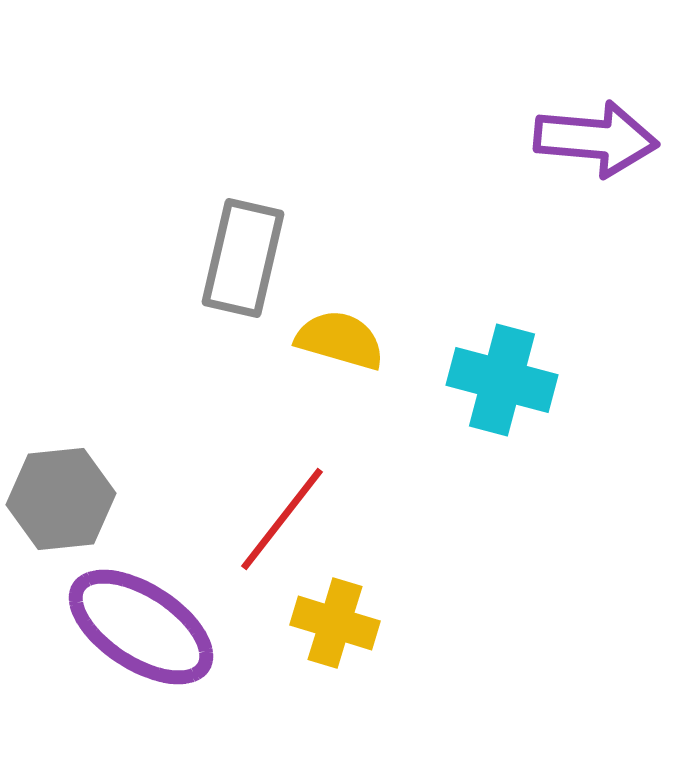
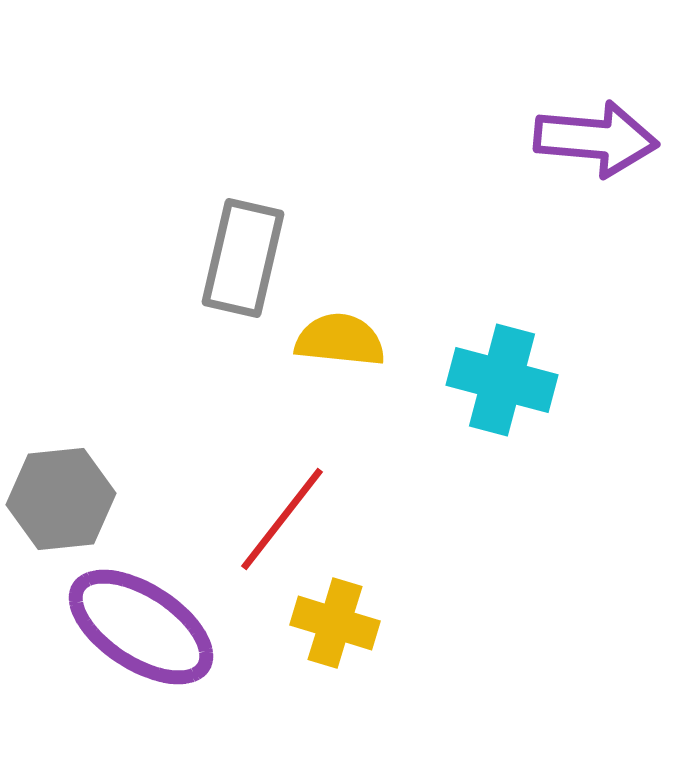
yellow semicircle: rotated 10 degrees counterclockwise
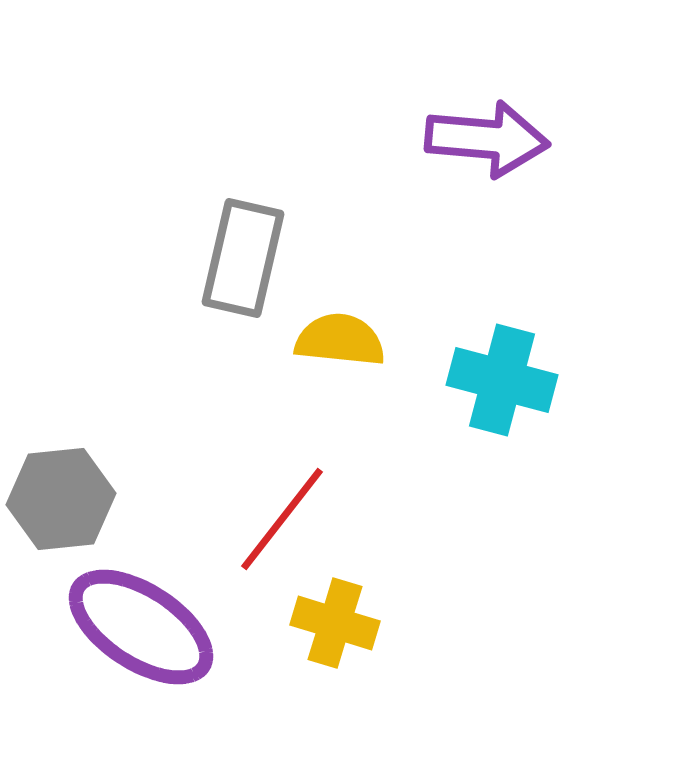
purple arrow: moved 109 px left
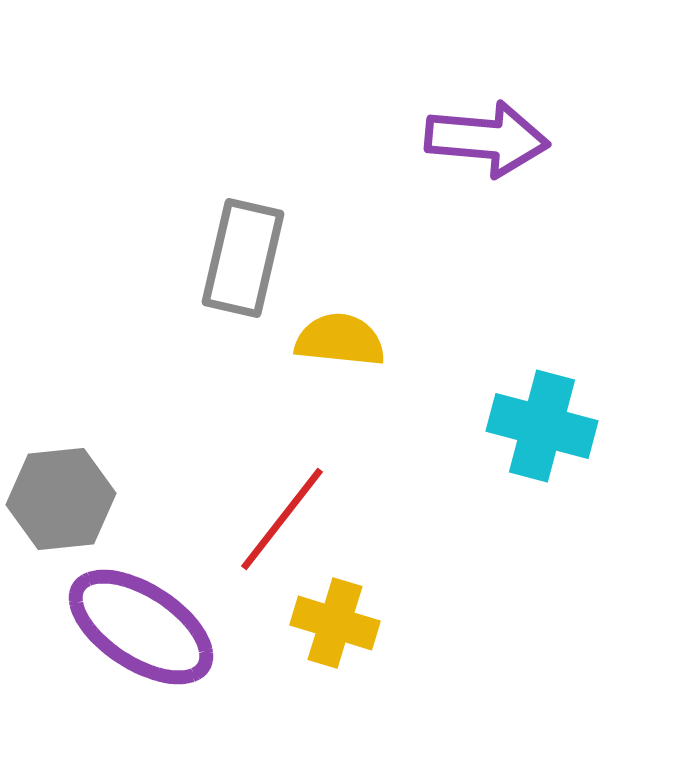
cyan cross: moved 40 px right, 46 px down
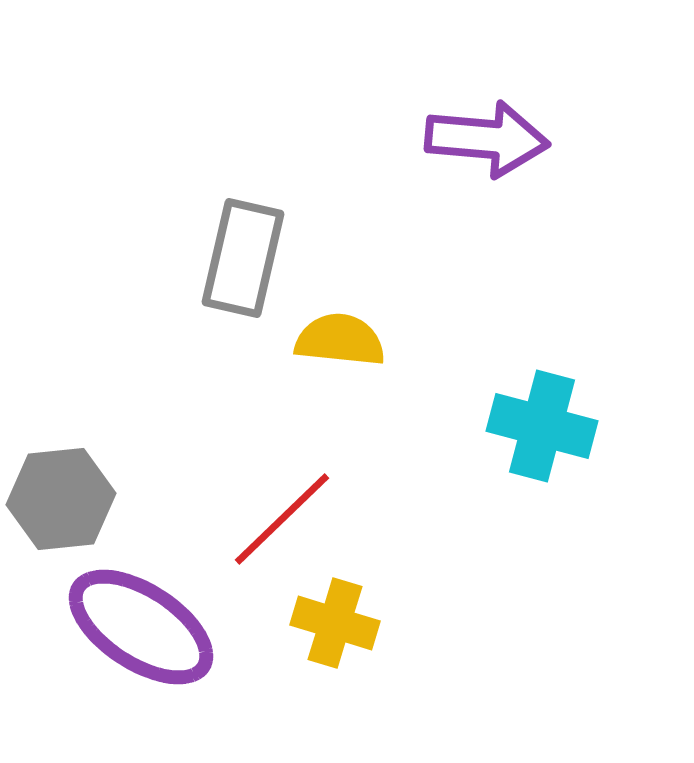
red line: rotated 8 degrees clockwise
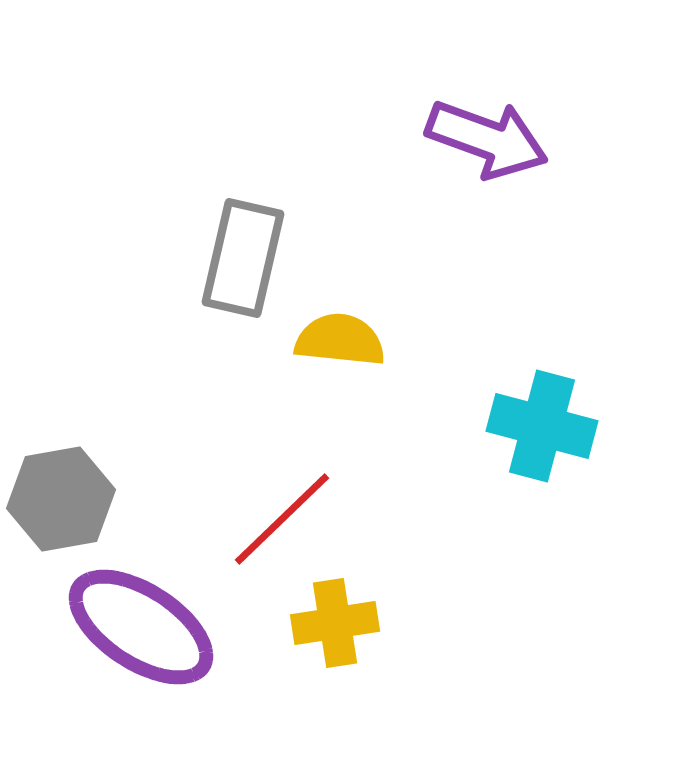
purple arrow: rotated 15 degrees clockwise
gray hexagon: rotated 4 degrees counterclockwise
yellow cross: rotated 26 degrees counterclockwise
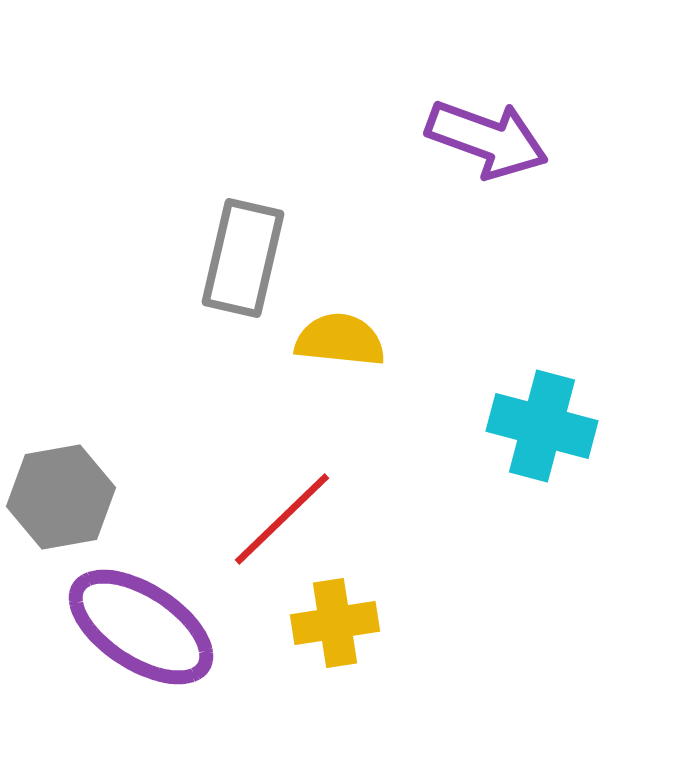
gray hexagon: moved 2 px up
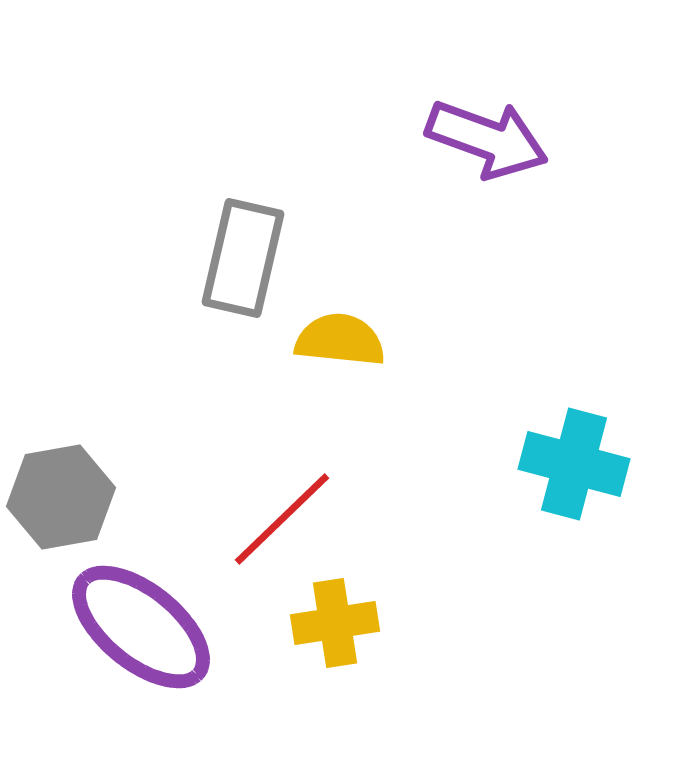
cyan cross: moved 32 px right, 38 px down
purple ellipse: rotated 6 degrees clockwise
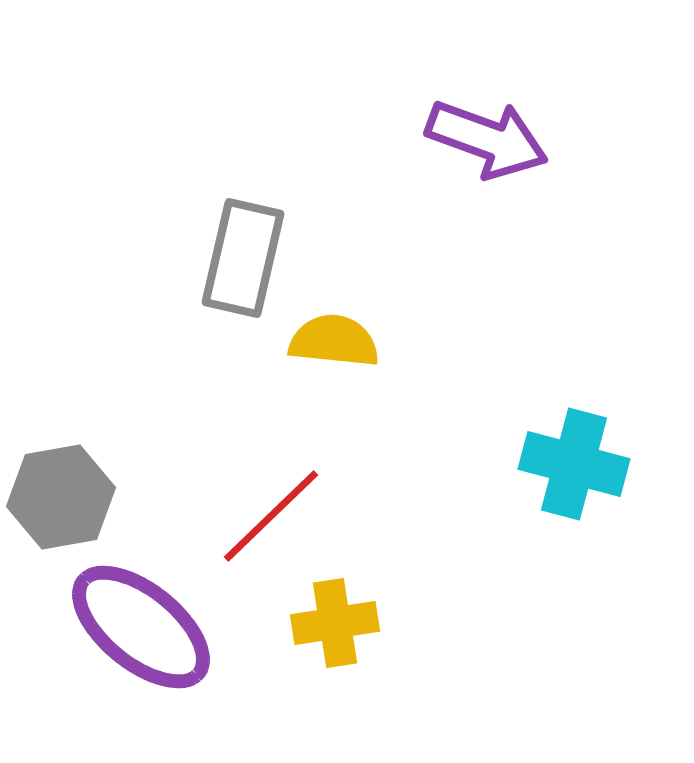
yellow semicircle: moved 6 px left, 1 px down
red line: moved 11 px left, 3 px up
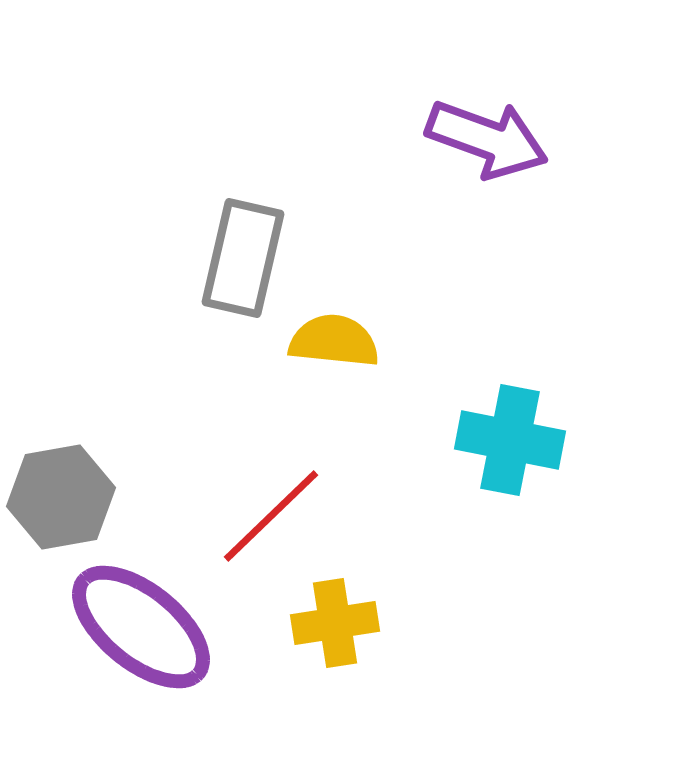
cyan cross: moved 64 px left, 24 px up; rotated 4 degrees counterclockwise
